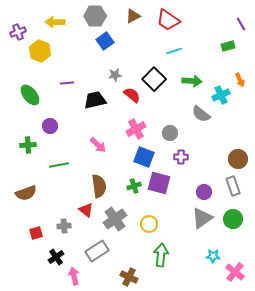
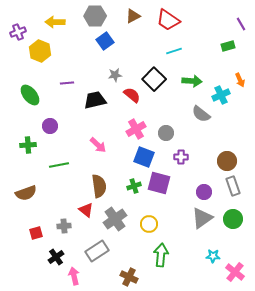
gray circle at (170, 133): moved 4 px left
brown circle at (238, 159): moved 11 px left, 2 px down
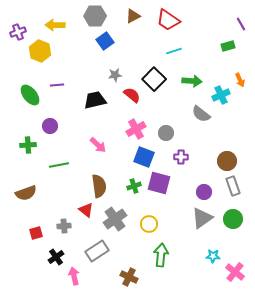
yellow arrow at (55, 22): moved 3 px down
purple line at (67, 83): moved 10 px left, 2 px down
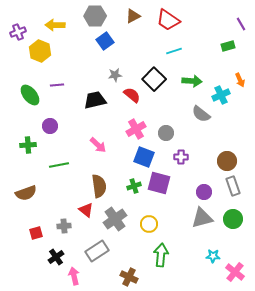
gray triangle at (202, 218): rotated 20 degrees clockwise
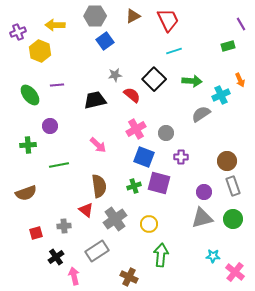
red trapezoid at (168, 20): rotated 150 degrees counterclockwise
gray semicircle at (201, 114): rotated 108 degrees clockwise
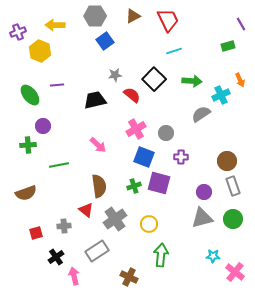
purple circle at (50, 126): moved 7 px left
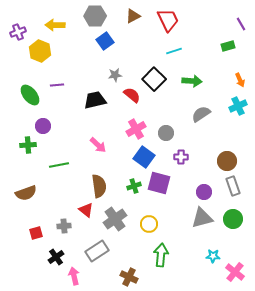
cyan cross at (221, 95): moved 17 px right, 11 px down
blue square at (144, 157): rotated 15 degrees clockwise
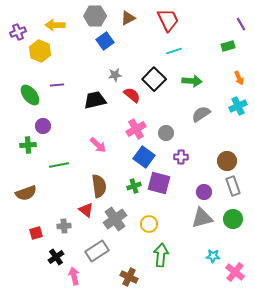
brown triangle at (133, 16): moved 5 px left, 2 px down
orange arrow at (240, 80): moved 1 px left, 2 px up
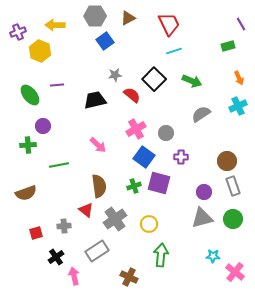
red trapezoid at (168, 20): moved 1 px right, 4 px down
green arrow at (192, 81): rotated 18 degrees clockwise
